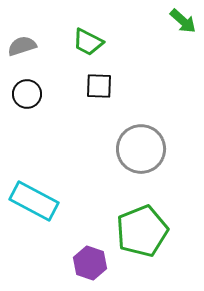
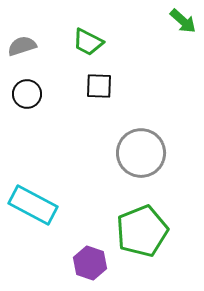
gray circle: moved 4 px down
cyan rectangle: moved 1 px left, 4 px down
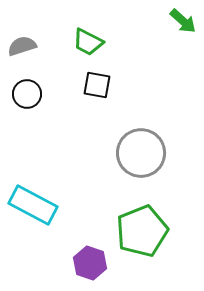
black square: moved 2 px left, 1 px up; rotated 8 degrees clockwise
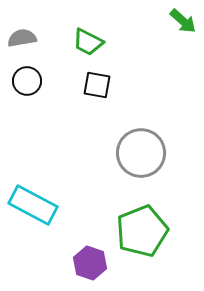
gray semicircle: moved 8 px up; rotated 8 degrees clockwise
black circle: moved 13 px up
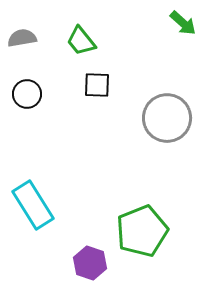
green arrow: moved 2 px down
green trapezoid: moved 7 px left, 1 px up; rotated 24 degrees clockwise
black circle: moved 13 px down
black square: rotated 8 degrees counterclockwise
gray circle: moved 26 px right, 35 px up
cyan rectangle: rotated 30 degrees clockwise
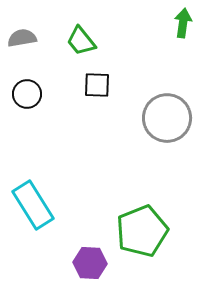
green arrow: rotated 124 degrees counterclockwise
purple hexagon: rotated 16 degrees counterclockwise
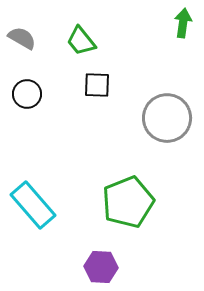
gray semicircle: rotated 40 degrees clockwise
cyan rectangle: rotated 9 degrees counterclockwise
green pentagon: moved 14 px left, 29 px up
purple hexagon: moved 11 px right, 4 px down
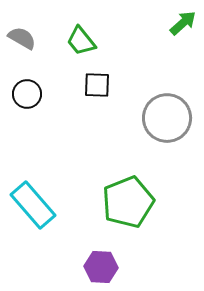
green arrow: rotated 40 degrees clockwise
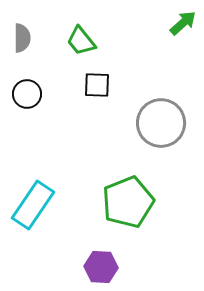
gray semicircle: rotated 60 degrees clockwise
gray circle: moved 6 px left, 5 px down
cyan rectangle: rotated 75 degrees clockwise
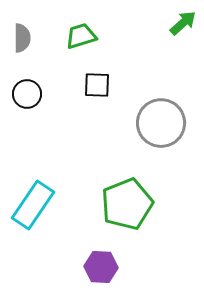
green trapezoid: moved 5 px up; rotated 112 degrees clockwise
green pentagon: moved 1 px left, 2 px down
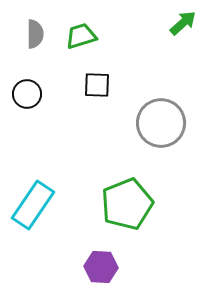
gray semicircle: moved 13 px right, 4 px up
